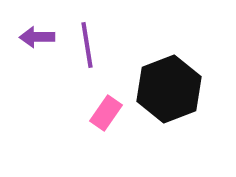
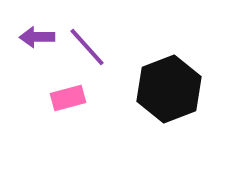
purple line: moved 2 px down; rotated 33 degrees counterclockwise
pink rectangle: moved 38 px left, 15 px up; rotated 40 degrees clockwise
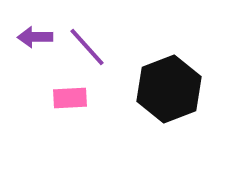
purple arrow: moved 2 px left
pink rectangle: moved 2 px right; rotated 12 degrees clockwise
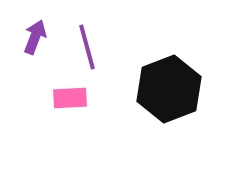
purple arrow: rotated 112 degrees clockwise
purple line: rotated 27 degrees clockwise
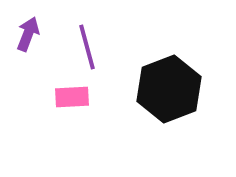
purple arrow: moved 7 px left, 3 px up
pink rectangle: moved 2 px right, 1 px up
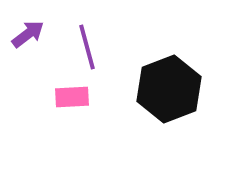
purple arrow: rotated 32 degrees clockwise
